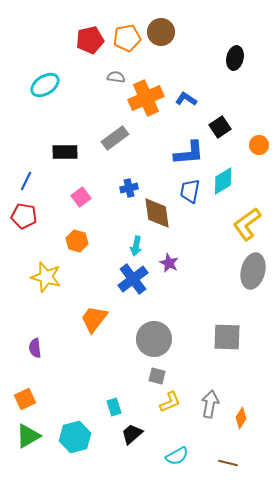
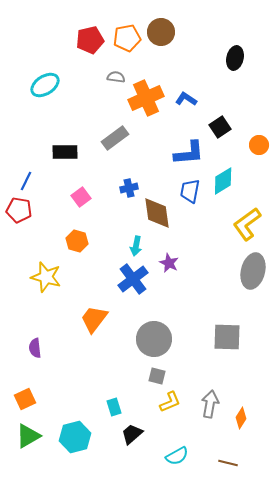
red pentagon at (24, 216): moved 5 px left, 6 px up
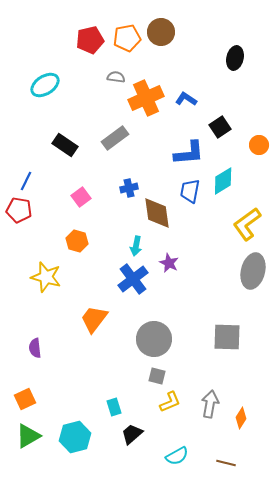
black rectangle at (65, 152): moved 7 px up; rotated 35 degrees clockwise
brown line at (228, 463): moved 2 px left
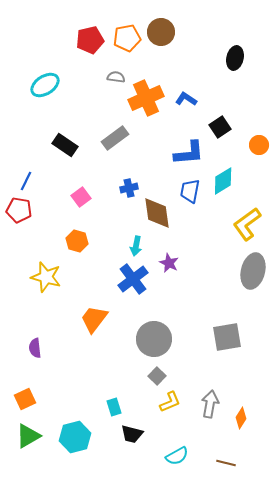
gray square at (227, 337): rotated 12 degrees counterclockwise
gray square at (157, 376): rotated 30 degrees clockwise
black trapezoid at (132, 434): rotated 125 degrees counterclockwise
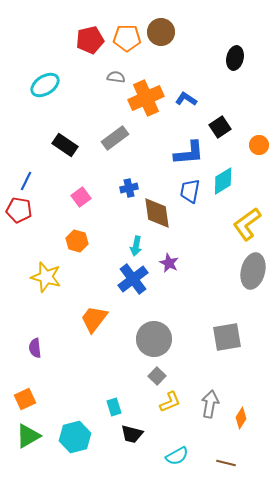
orange pentagon at (127, 38): rotated 12 degrees clockwise
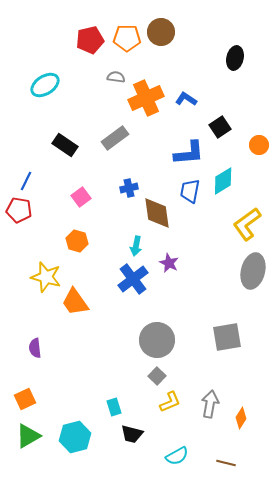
orange trapezoid at (94, 319): moved 19 px left, 17 px up; rotated 72 degrees counterclockwise
gray circle at (154, 339): moved 3 px right, 1 px down
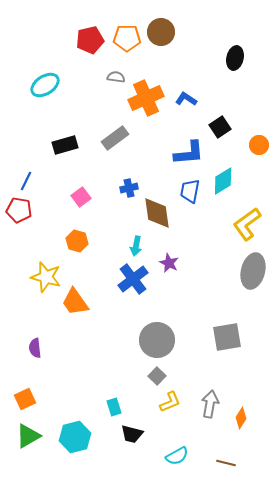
black rectangle at (65, 145): rotated 50 degrees counterclockwise
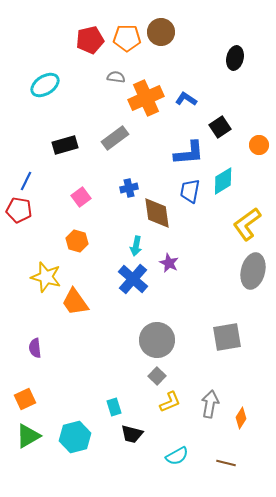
blue cross at (133, 279): rotated 12 degrees counterclockwise
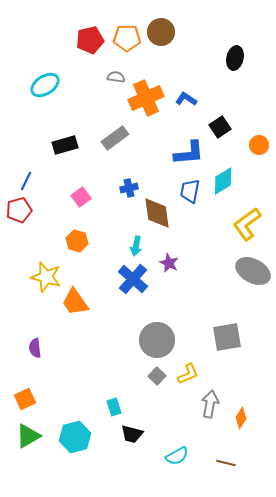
red pentagon at (19, 210): rotated 25 degrees counterclockwise
gray ellipse at (253, 271): rotated 76 degrees counterclockwise
yellow L-shape at (170, 402): moved 18 px right, 28 px up
